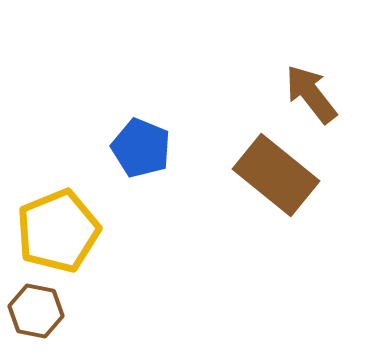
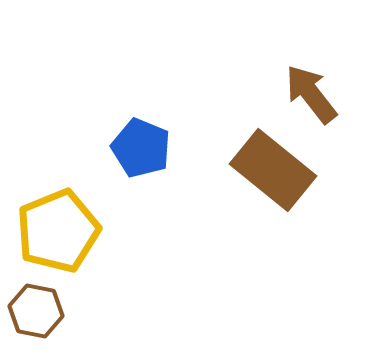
brown rectangle: moved 3 px left, 5 px up
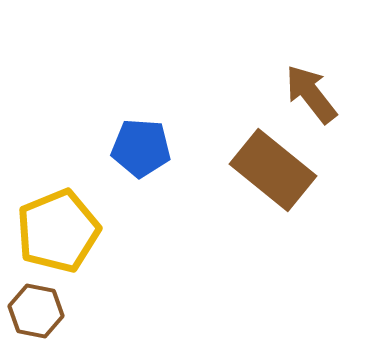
blue pentagon: rotated 18 degrees counterclockwise
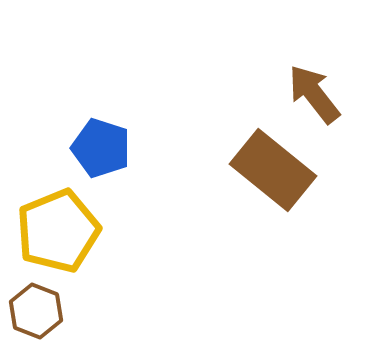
brown arrow: moved 3 px right
blue pentagon: moved 40 px left; rotated 14 degrees clockwise
brown hexagon: rotated 10 degrees clockwise
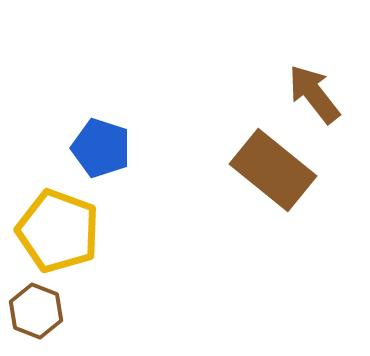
yellow pentagon: rotated 30 degrees counterclockwise
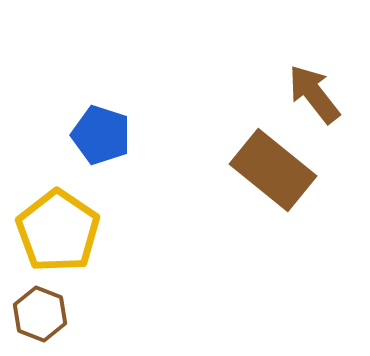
blue pentagon: moved 13 px up
yellow pentagon: rotated 14 degrees clockwise
brown hexagon: moved 4 px right, 3 px down
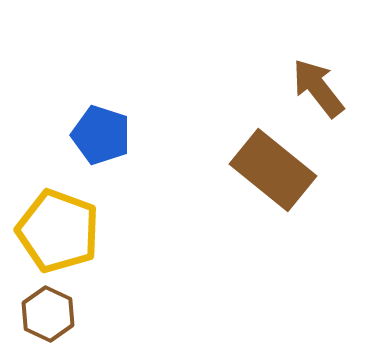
brown arrow: moved 4 px right, 6 px up
yellow pentagon: rotated 14 degrees counterclockwise
brown hexagon: moved 8 px right; rotated 4 degrees clockwise
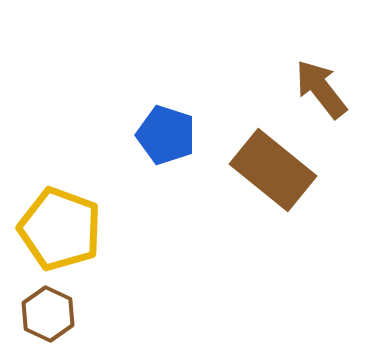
brown arrow: moved 3 px right, 1 px down
blue pentagon: moved 65 px right
yellow pentagon: moved 2 px right, 2 px up
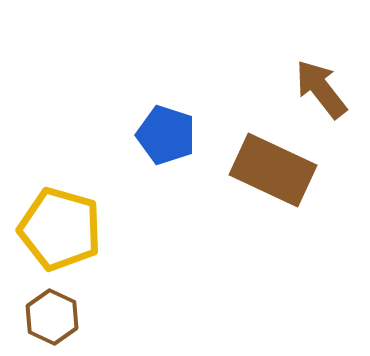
brown rectangle: rotated 14 degrees counterclockwise
yellow pentagon: rotated 4 degrees counterclockwise
brown hexagon: moved 4 px right, 3 px down
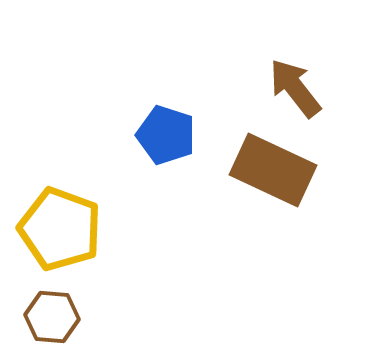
brown arrow: moved 26 px left, 1 px up
yellow pentagon: rotated 4 degrees clockwise
brown hexagon: rotated 20 degrees counterclockwise
